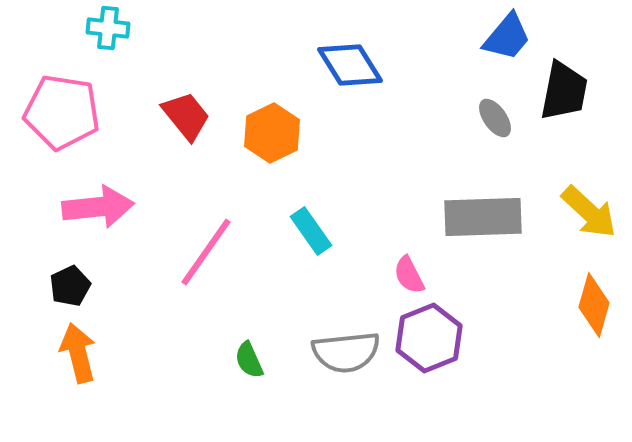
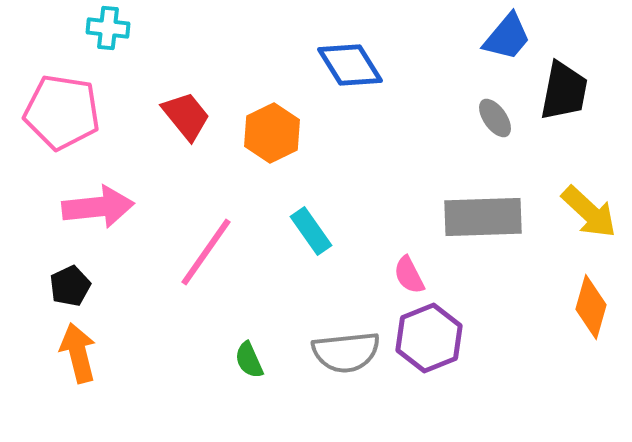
orange diamond: moved 3 px left, 2 px down
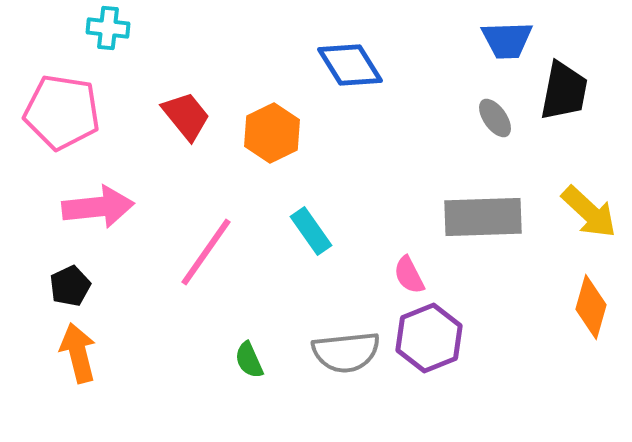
blue trapezoid: moved 3 px down; rotated 48 degrees clockwise
